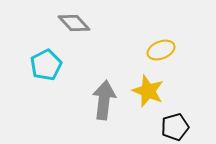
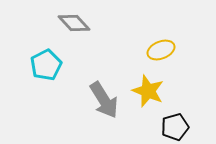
gray arrow: rotated 141 degrees clockwise
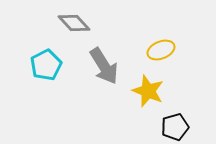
gray arrow: moved 34 px up
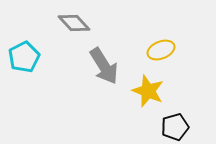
cyan pentagon: moved 22 px left, 8 px up
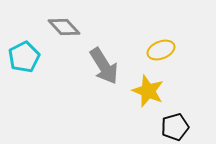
gray diamond: moved 10 px left, 4 px down
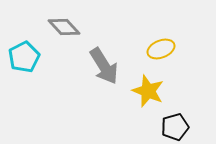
yellow ellipse: moved 1 px up
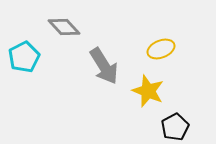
black pentagon: rotated 12 degrees counterclockwise
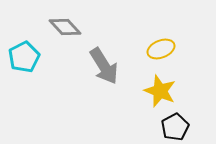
gray diamond: moved 1 px right
yellow star: moved 12 px right
